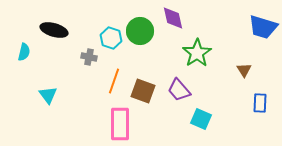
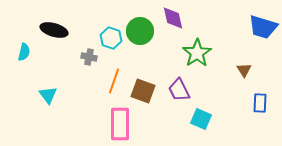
purple trapezoid: rotated 15 degrees clockwise
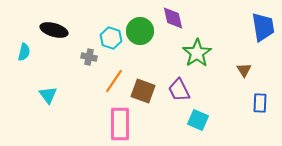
blue trapezoid: rotated 116 degrees counterclockwise
orange line: rotated 15 degrees clockwise
cyan square: moved 3 px left, 1 px down
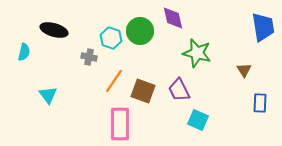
green star: rotated 24 degrees counterclockwise
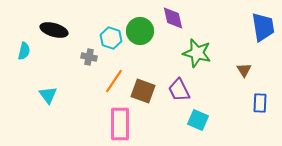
cyan semicircle: moved 1 px up
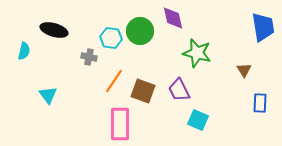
cyan hexagon: rotated 10 degrees counterclockwise
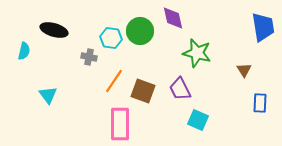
purple trapezoid: moved 1 px right, 1 px up
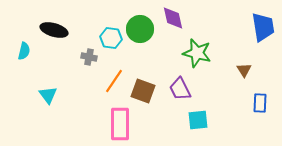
green circle: moved 2 px up
cyan square: rotated 30 degrees counterclockwise
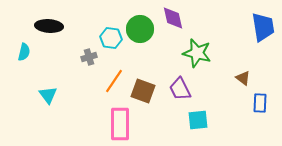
black ellipse: moved 5 px left, 4 px up; rotated 12 degrees counterclockwise
cyan semicircle: moved 1 px down
gray cross: rotated 28 degrees counterclockwise
brown triangle: moved 1 px left, 8 px down; rotated 21 degrees counterclockwise
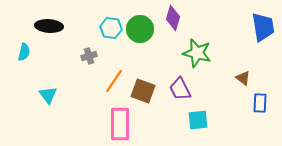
purple diamond: rotated 30 degrees clockwise
cyan hexagon: moved 10 px up
gray cross: moved 1 px up
